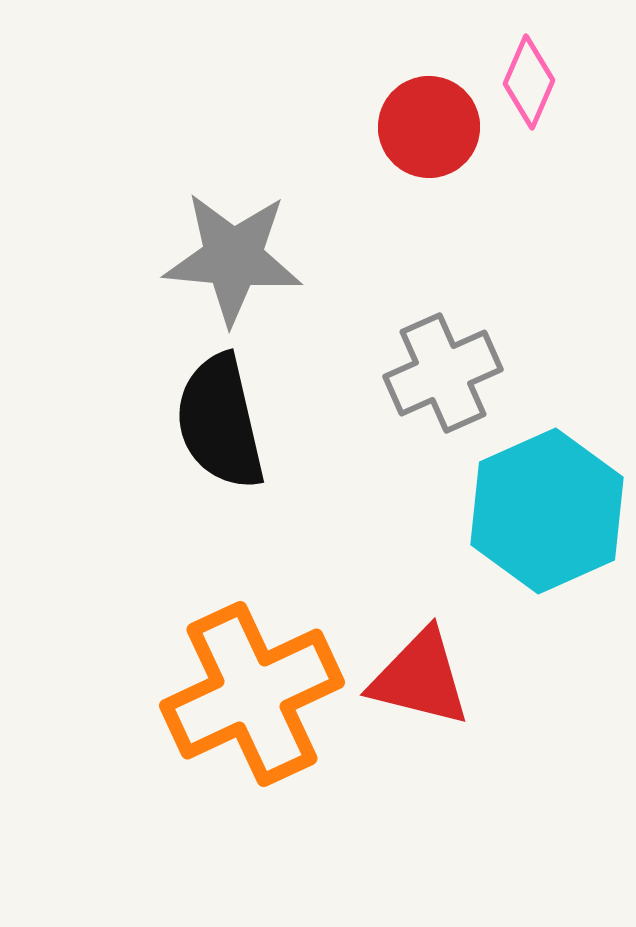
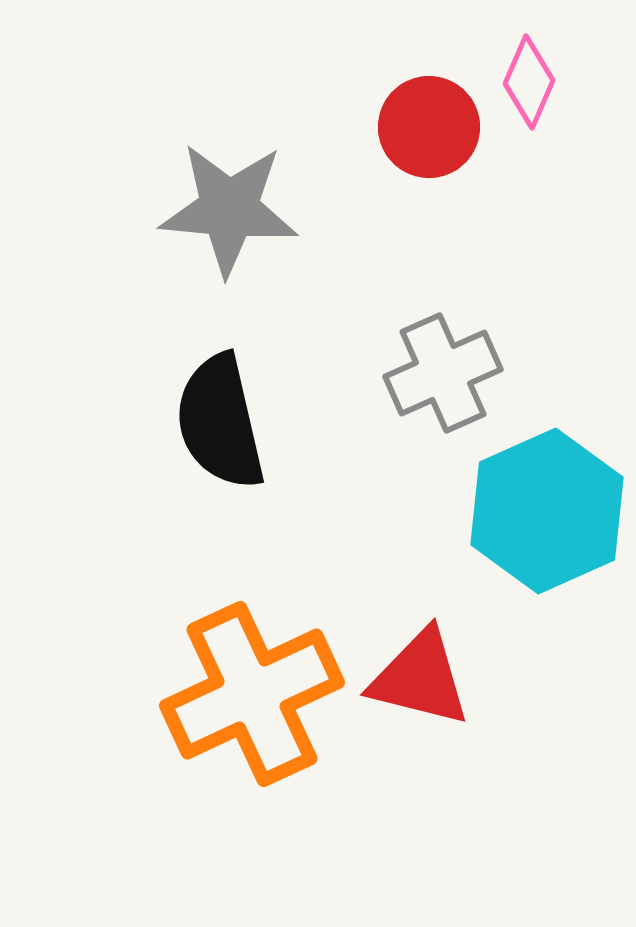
gray star: moved 4 px left, 49 px up
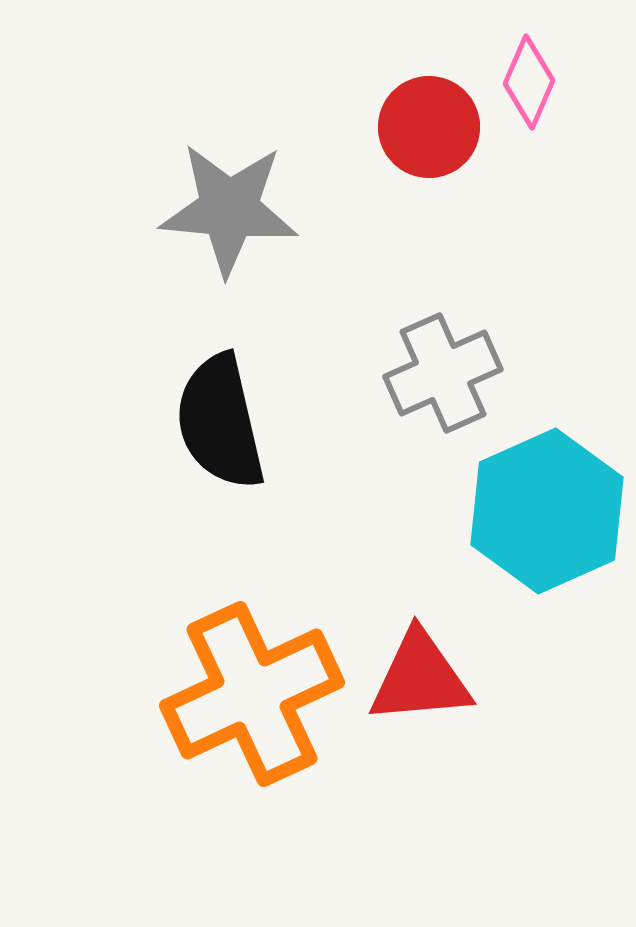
red triangle: rotated 19 degrees counterclockwise
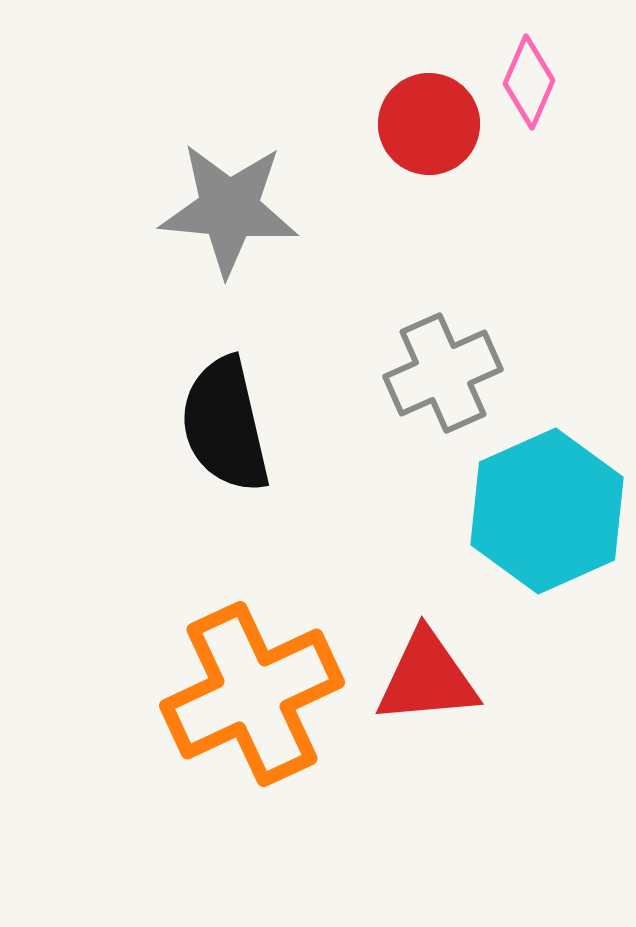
red circle: moved 3 px up
black semicircle: moved 5 px right, 3 px down
red triangle: moved 7 px right
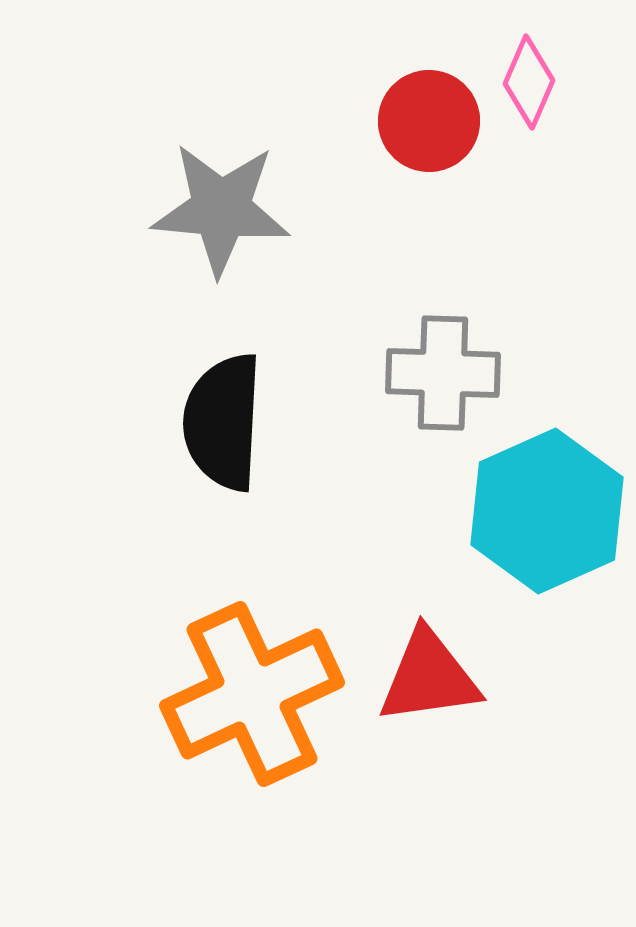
red circle: moved 3 px up
gray star: moved 8 px left
gray cross: rotated 26 degrees clockwise
black semicircle: moved 2 px left, 3 px up; rotated 16 degrees clockwise
red triangle: moved 2 px right, 1 px up; rotated 3 degrees counterclockwise
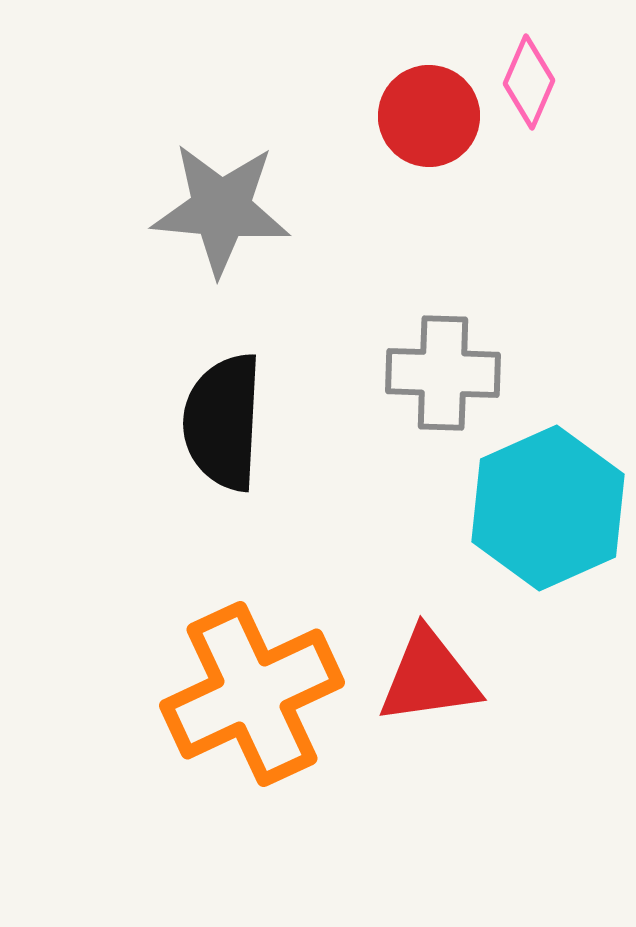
red circle: moved 5 px up
cyan hexagon: moved 1 px right, 3 px up
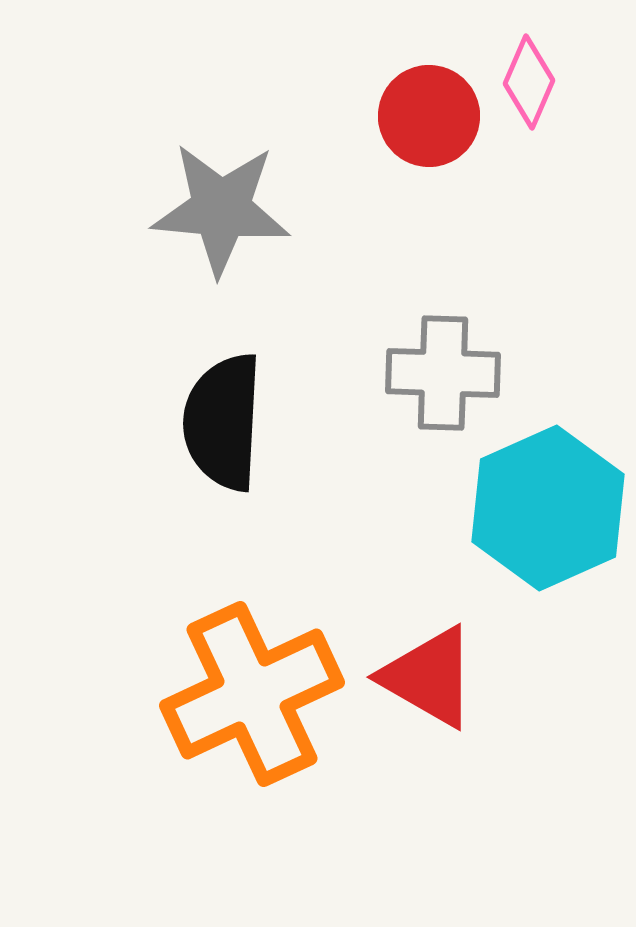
red triangle: rotated 38 degrees clockwise
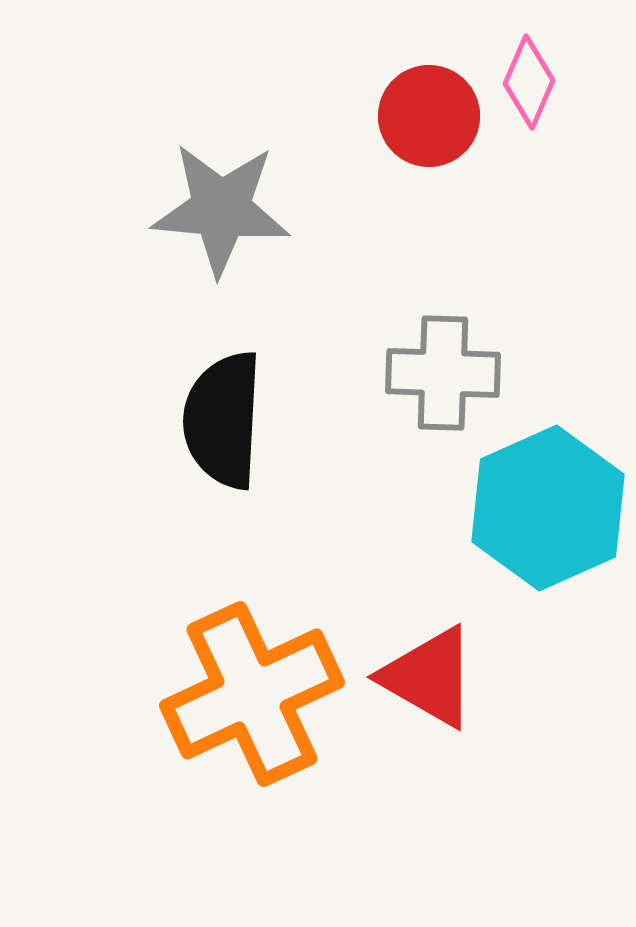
black semicircle: moved 2 px up
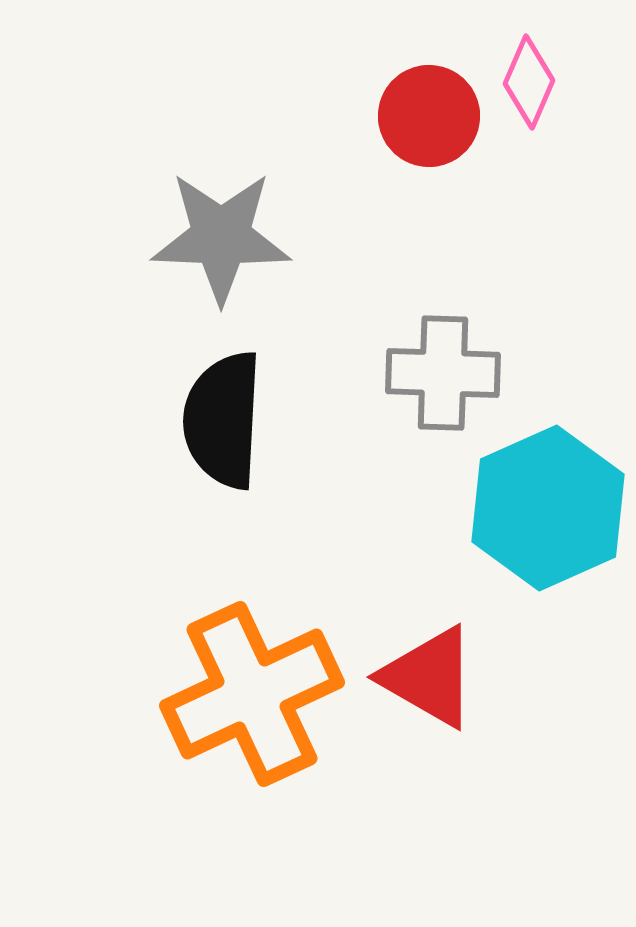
gray star: moved 28 px down; rotated 3 degrees counterclockwise
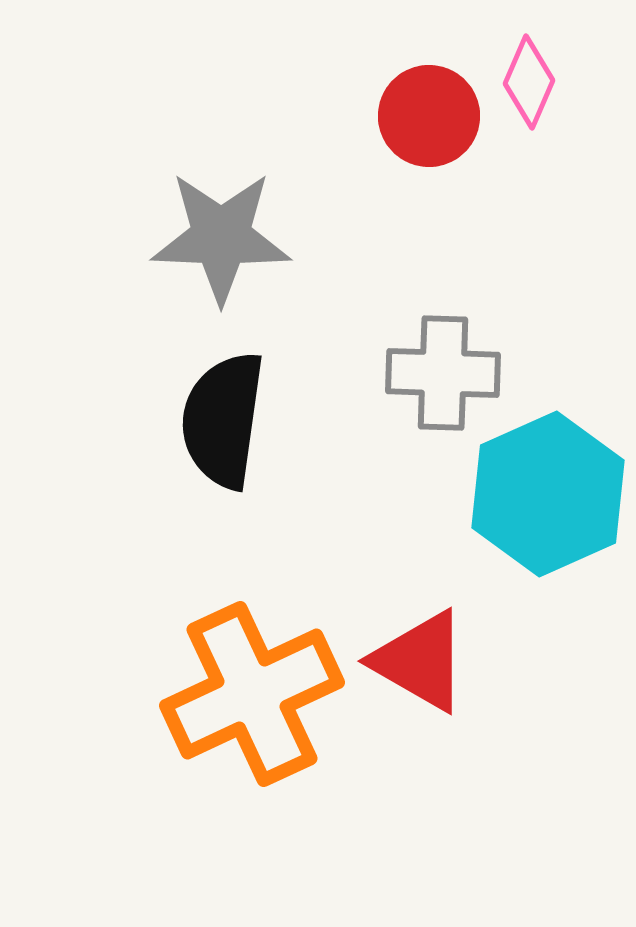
black semicircle: rotated 5 degrees clockwise
cyan hexagon: moved 14 px up
red triangle: moved 9 px left, 16 px up
